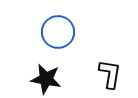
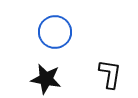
blue circle: moved 3 px left
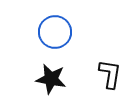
black star: moved 5 px right
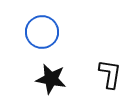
blue circle: moved 13 px left
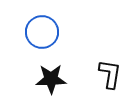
black star: rotated 12 degrees counterclockwise
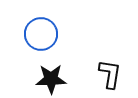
blue circle: moved 1 px left, 2 px down
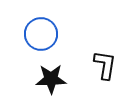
black L-shape: moved 5 px left, 9 px up
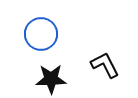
black L-shape: rotated 36 degrees counterclockwise
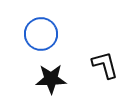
black L-shape: rotated 12 degrees clockwise
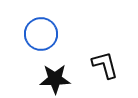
black star: moved 4 px right
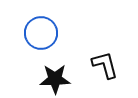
blue circle: moved 1 px up
